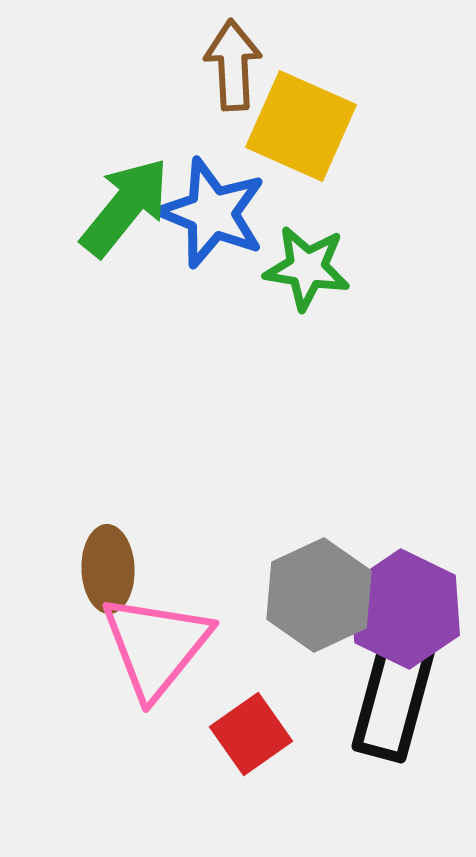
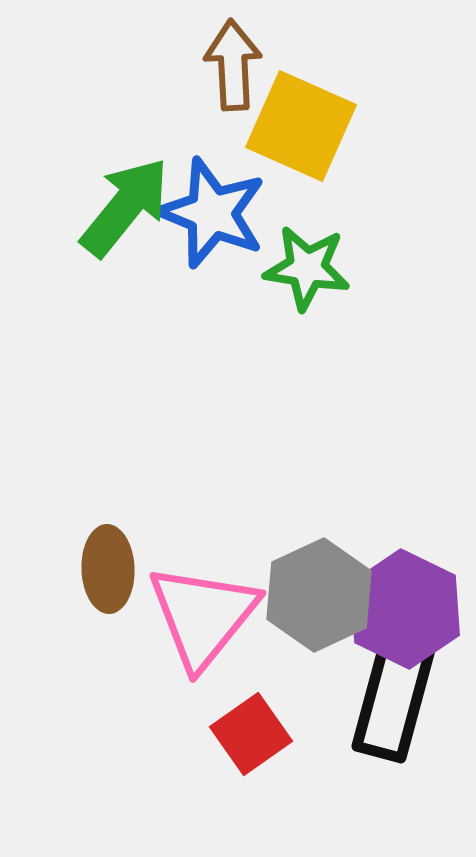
pink triangle: moved 47 px right, 30 px up
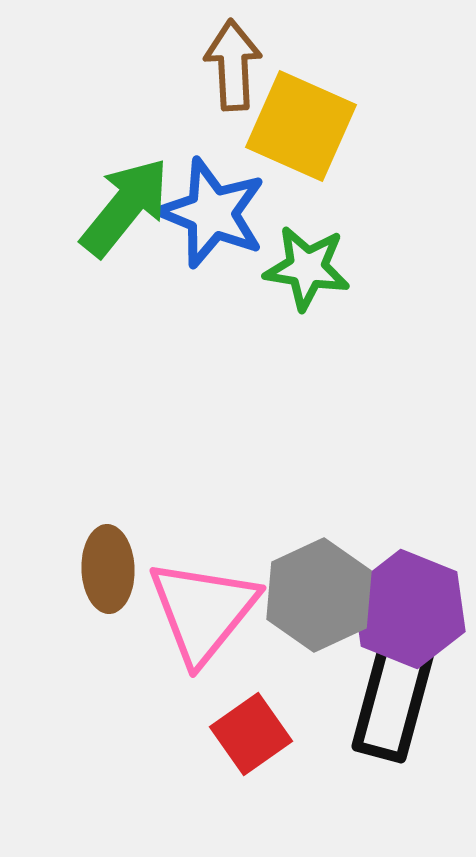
purple hexagon: moved 4 px right; rotated 4 degrees counterclockwise
pink triangle: moved 5 px up
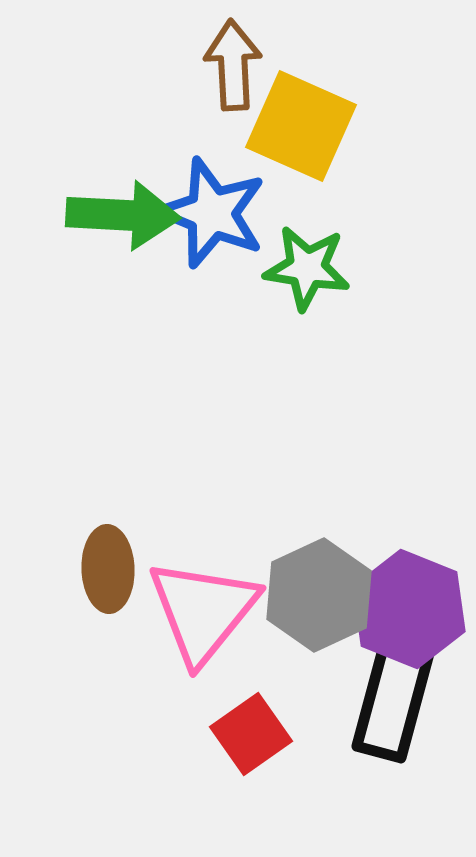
green arrow: moved 2 px left, 8 px down; rotated 54 degrees clockwise
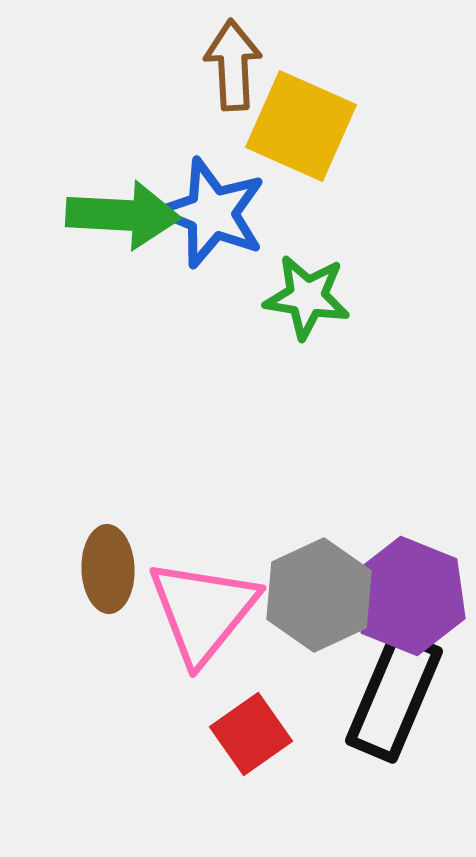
green star: moved 29 px down
purple hexagon: moved 13 px up
black rectangle: rotated 8 degrees clockwise
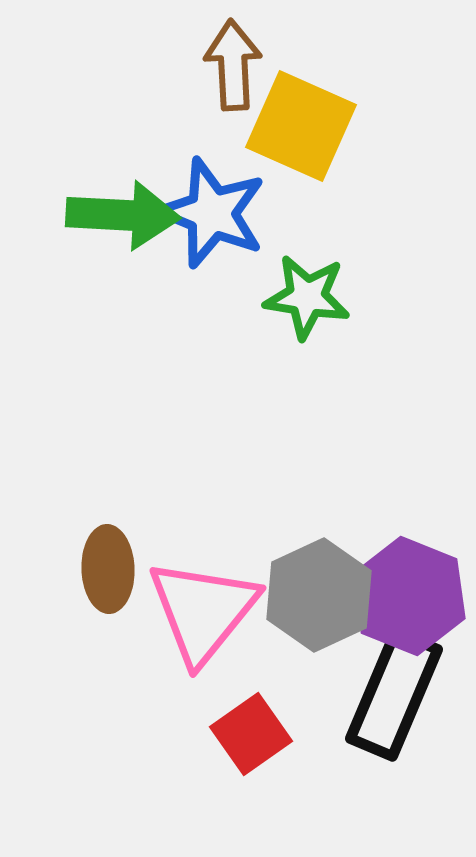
black rectangle: moved 2 px up
